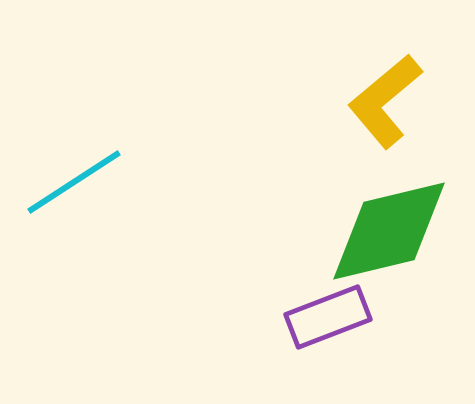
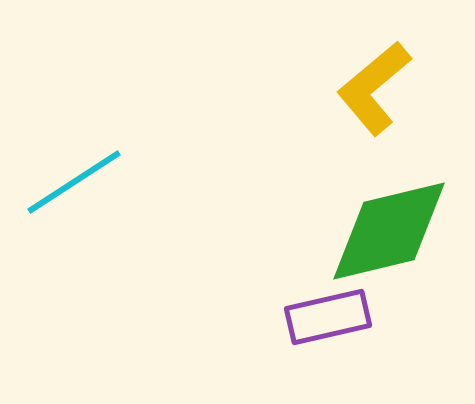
yellow L-shape: moved 11 px left, 13 px up
purple rectangle: rotated 8 degrees clockwise
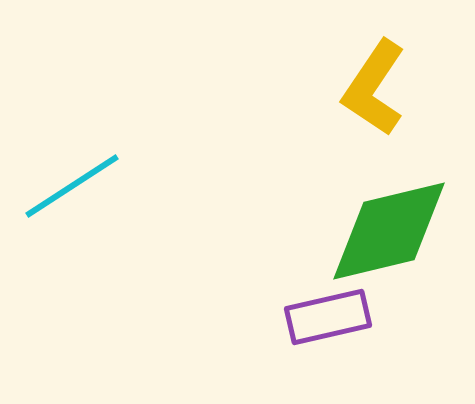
yellow L-shape: rotated 16 degrees counterclockwise
cyan line: moved 2 px left, 4 px down
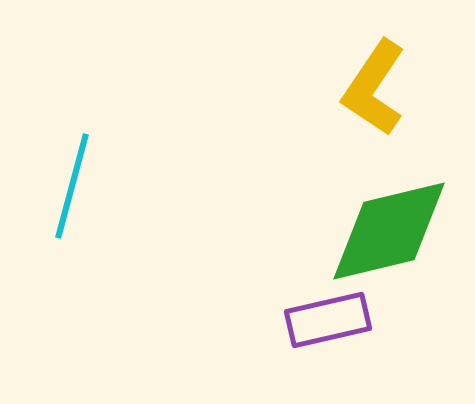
cyan line: rotated 42 degrees counterclockwise
purple rectangle: moved 3 px down
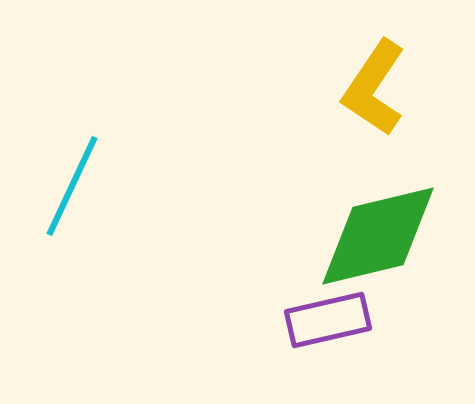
cyan line: rotated 10 degrees clockwise
green diamond: moved 11 px left, 5 px down
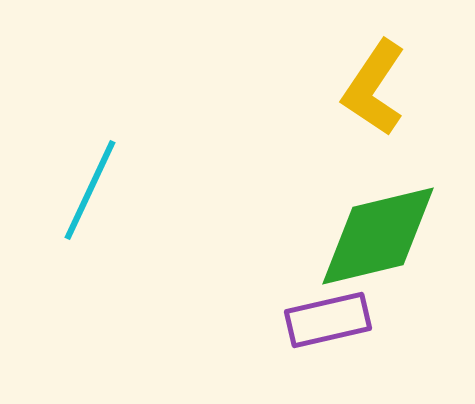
cyan line: moved 18 px right, 4 px down
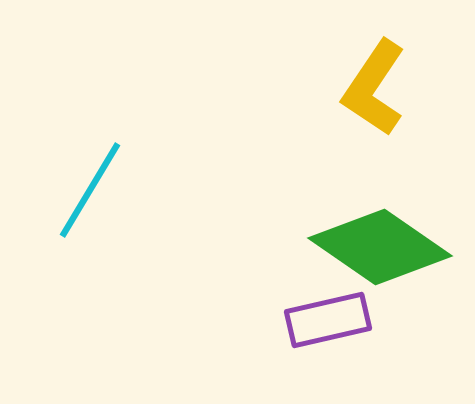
cyan line: rotated 6 degrees clockwise
green diamond: moved 2 px right, 11 px down; rotated 48 degrees clockwise
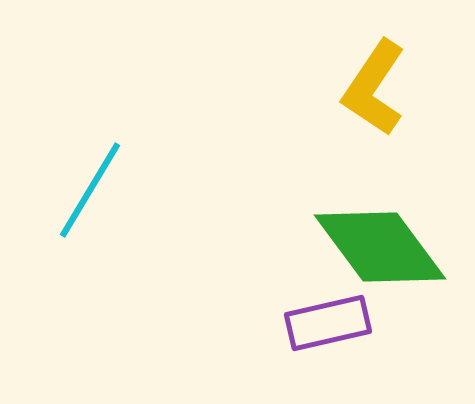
green diamond: rotated 19 degrees clockwise
purple rectangle: moved 3 px down
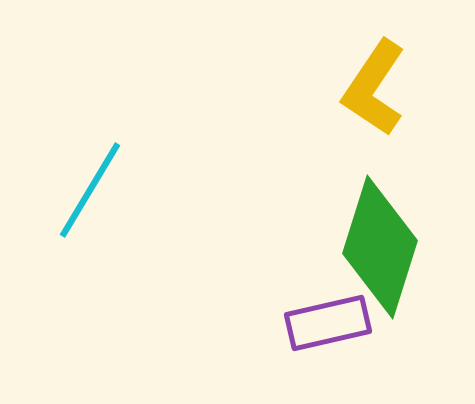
green diamond: rotated 54 degrees clockwise
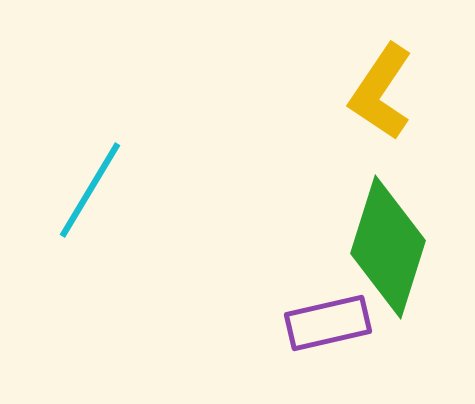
yellow L-shape: moved 7 px right, 4 px down
green diamond: moved 8 px right
